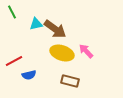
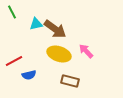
yellow ellipse: moved 3 px left, 1 px down
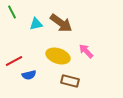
brown arrow: moved 6 px right, 6 px up
yellow ellipse: moved 1 px left, 2 px down
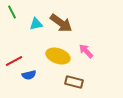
brown rectangle: moved 4 px right, 1 px down
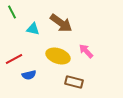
cyan triangle: moved 3 px left, 5 px down; rotated 24 degrees clockwise
red line: moved 2 px up
